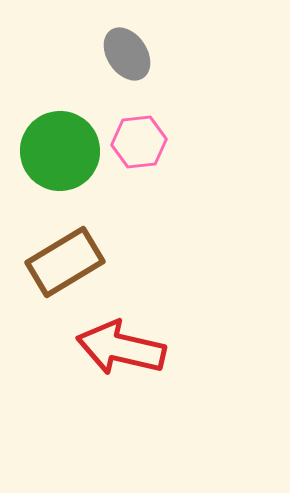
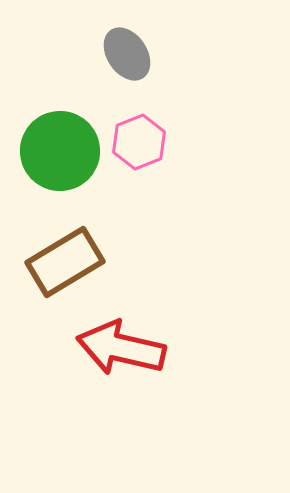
pink hexagon: rotated 16 degrees counterclockwise
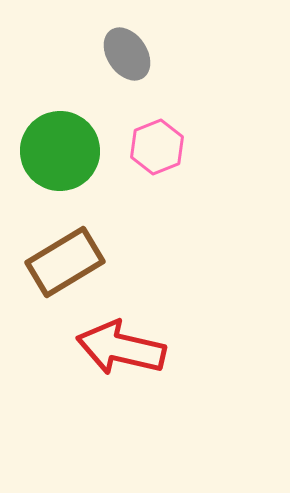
pink hexagon: moved 18 px right, 5 px down
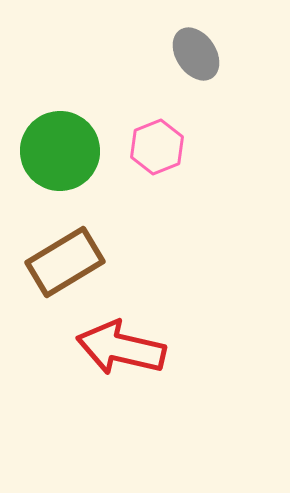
gray ellipse: moved 69 px right
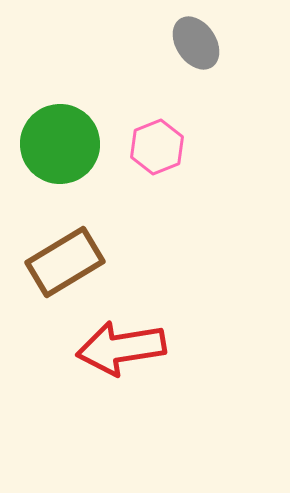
gray ellipse: moved 11 px up
green circle: moved 7 px up
red arrow: rotated 22 degrees counterclockwise
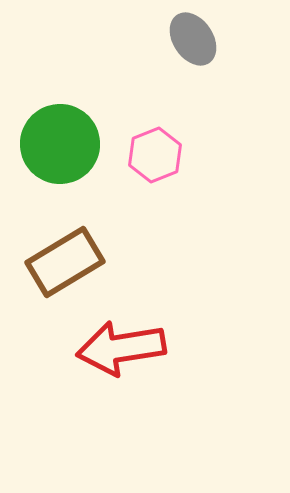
gray ellipse: moved 3 px left, 4 px up
pink hexagon: moved 2 px left, 8 px down
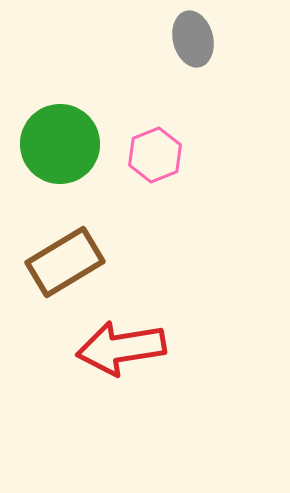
gray ellipse: rotated 20 degrees clockwise
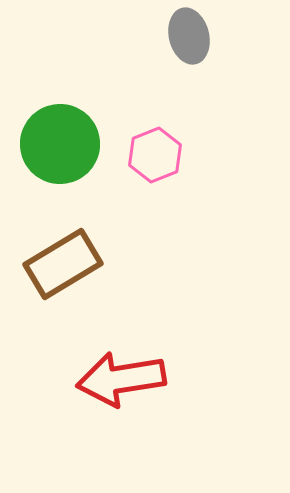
gray ellipse: moved 4 px left, 3 px up
brown rectangle: moved 2 px left, 2 px down
red arrow: moved 31 px down
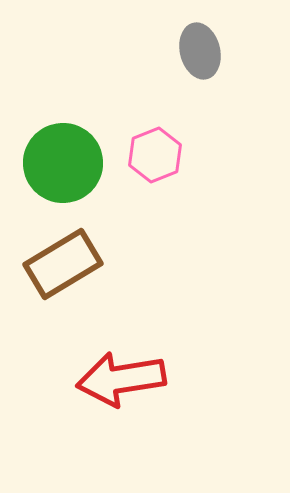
gray ellipse: moved 11 px right, 15 px down
green circle: moved 3 px right, 19 px down
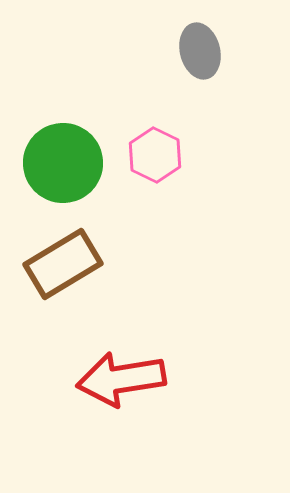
pink hexagon: rotated 12 degrees counterclockwise
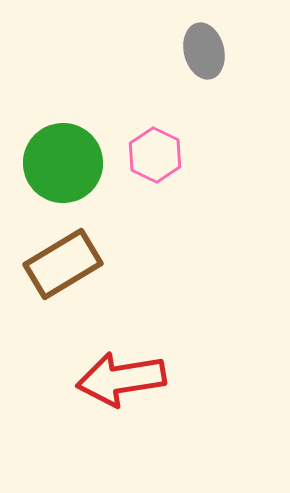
gray ellipse: moved 4 px right
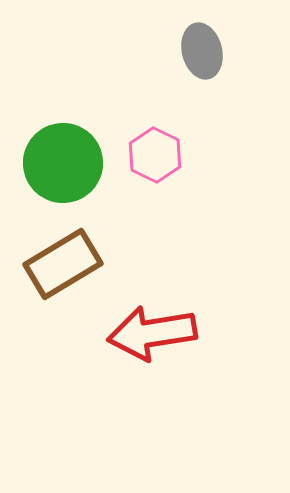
gray ellipse: moved 2 px left
red arrow: moved 31 px right, 46 px up
